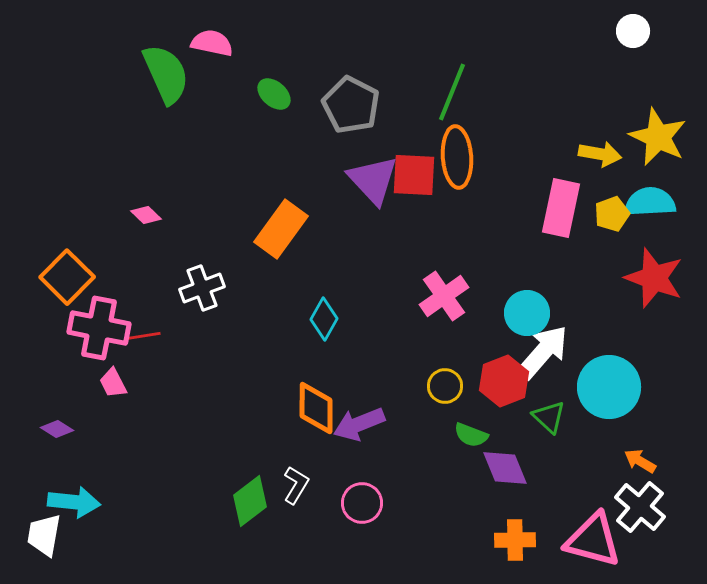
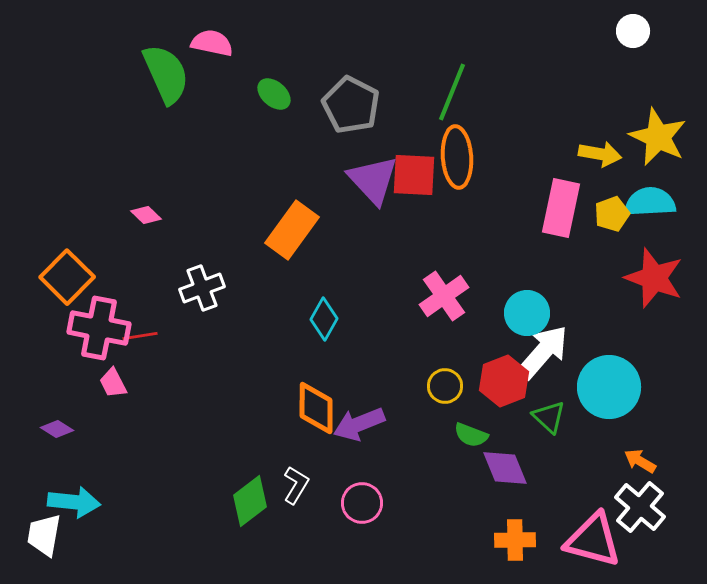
orange rectangle at (281, 229): moved 11 px right, 1 px down
red line at (143, 336): moved 3 px left
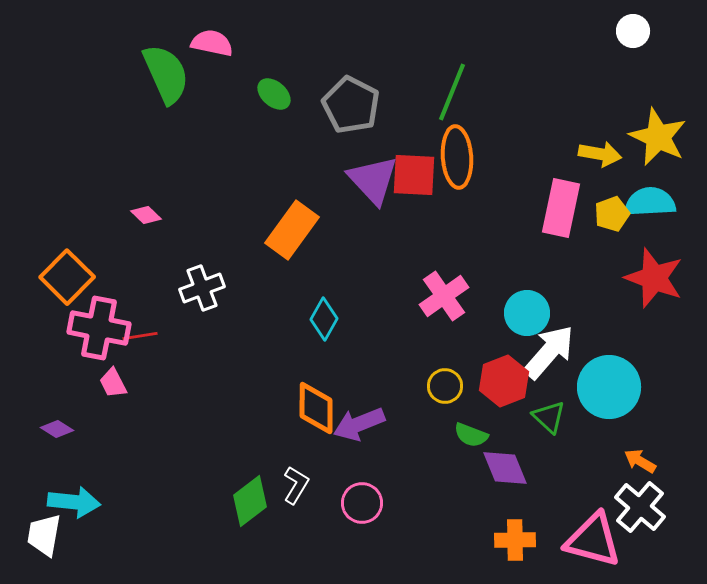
white arrow at (543, 352): moved 6 px right
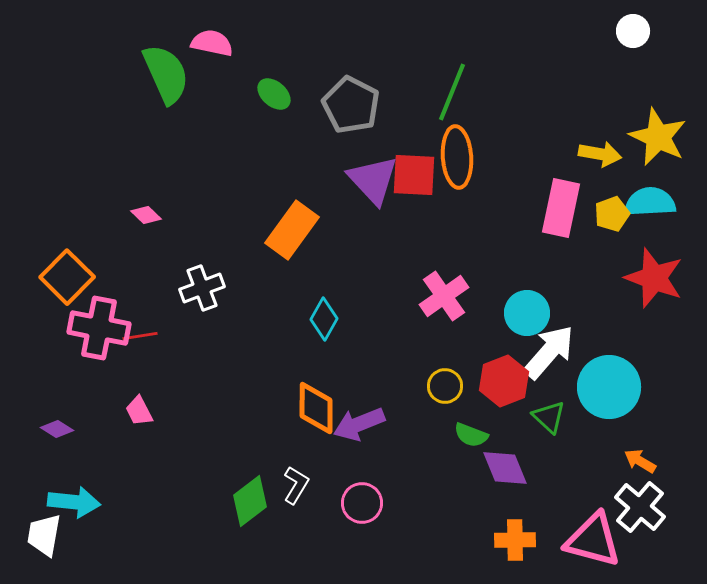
pink trapezoid at (113, 383): moved 26 px right, 28 px down
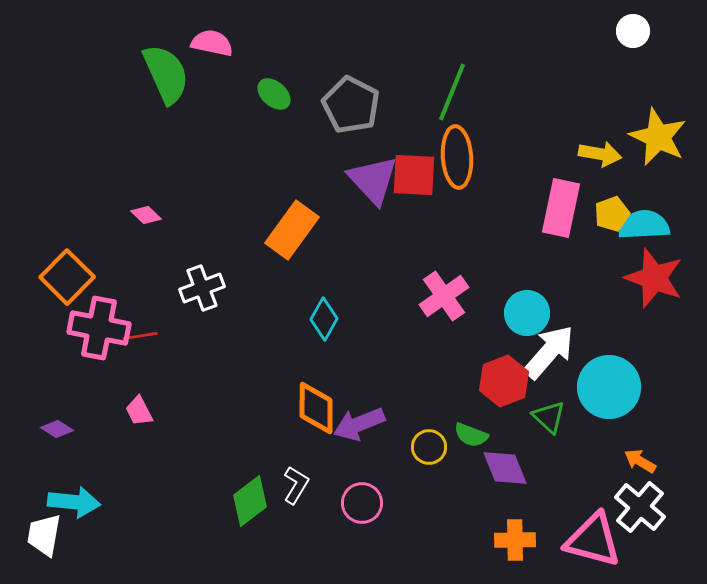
cyan semicircle at (650, 202): moved 6 px left, 23 px down
yellow circle at (445, 386): moved 16 px left, 61 px down
